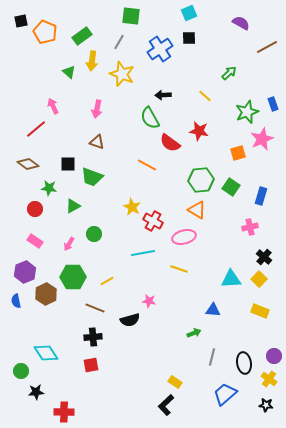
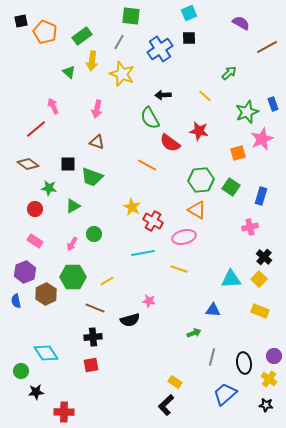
pink arrow at (69, 244): moved 3 px right
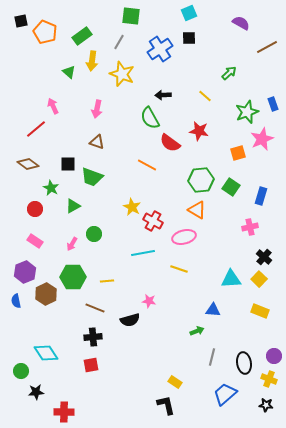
green star at (49, 188): moved 2 px right; rotated 21 degrees clockwise
yellow line at (107, 281): rotated 24 degrees clockwise
green arrow at (194, 333): moved 3 px right, 2 px up
yellow cross at (269, 379): rotated 14 degrees counterclockwise
black L-shape at (166, 405): rotated 120 degrees clockwise
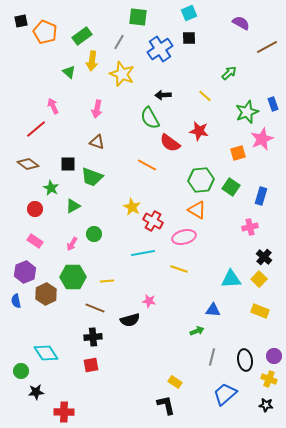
green square at (131, 16): moved 7 px right, 1 px down
black ellipse at (244, 363): moved 1 px right, 3 px up
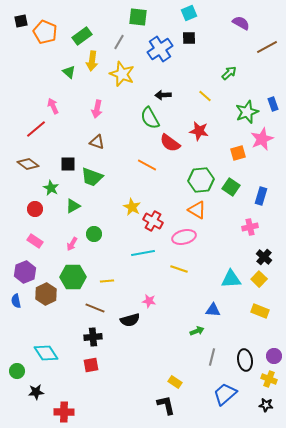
green circle at (21, 371): moved 4 px left
